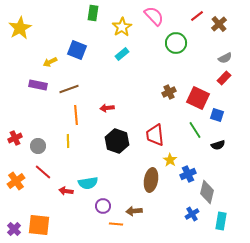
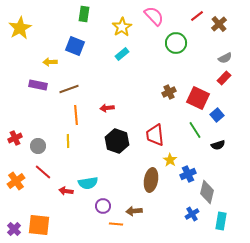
green rectangle at (93, 13): moved 9 px left, 1 px down
blue square at (77, 50): moved 2 px left, 4 px up
yellow arrow at (50, 62): rotated 24 degrees clockwise
blue square at (217, 115): rotated 32 degrees clockwise
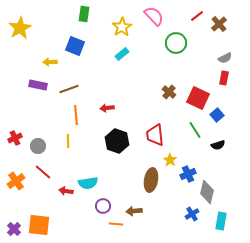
red rectangle at (224, 78): rotated 32 degrees counterclockwise
brown cross at (169, 92): rotated 24 degrees counterclockwise
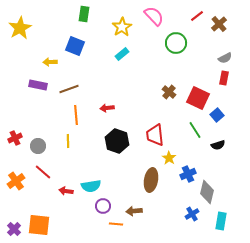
yellow star at (170, 160): moved 1 px left, 2 px up
cyan semicircle at (88, 183): moved 3 px right, 3 px down
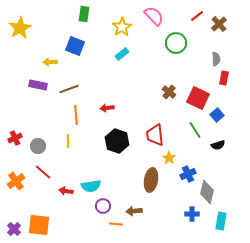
gray semicircle at (225, 58): moved 9 px left, 1 px down; rotated 64 degrees counterclockwise
blue cross at (192, 214): rotated 32 degrees clockwise
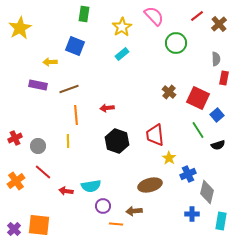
green line at (195, 130): moved 3 px right
brown ellipse at (151, 180): moved 1 px left, 5 px down; rotated 65 degrees clockwise
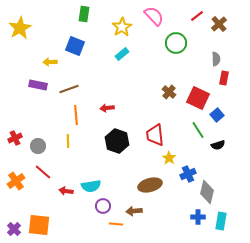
blue cross at (192, 214): moved 6 px right, 3 px down
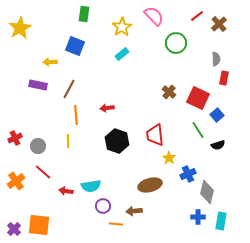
brown line at (69, 89): rotated 42 degrees counterclockwise
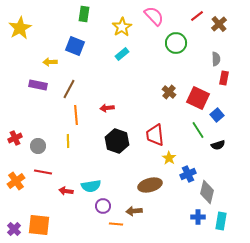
red line at (43, 172): rotated 30 degrees counterclockwise
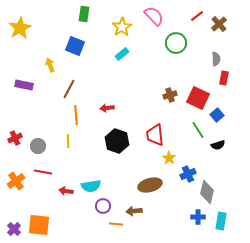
yellow arrow at (50, 62): moved 3 px down; rotated 72 degrees clockwise
purple rectangle at (38, 85): moved 14 px left
brown cross at (169, 92): moved 1 px right, 3 px down; rotated 32 degrees clockwise
